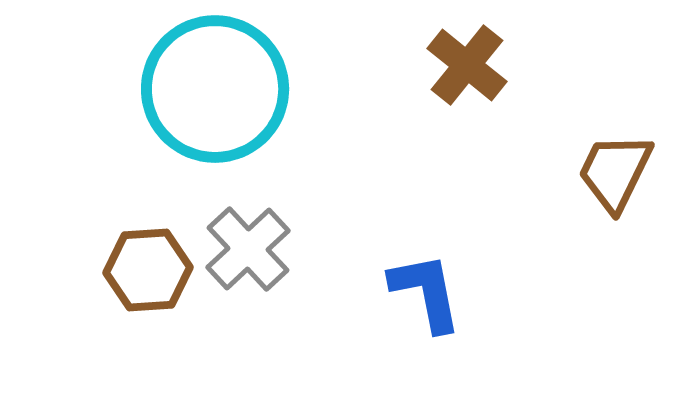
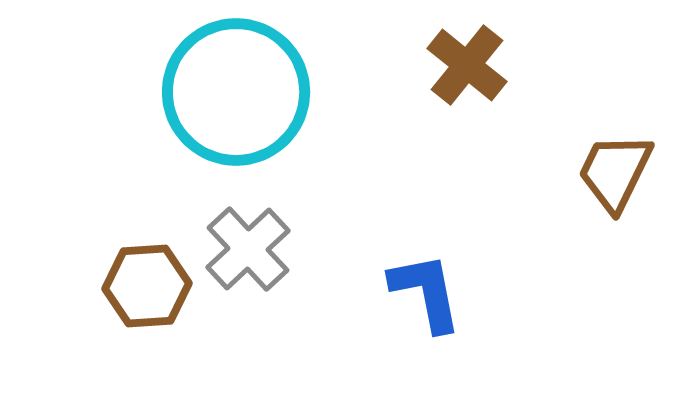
cyan circle: moved 21 px right, 3 px down
brown hexagon: moved 1 px left, 16 px down
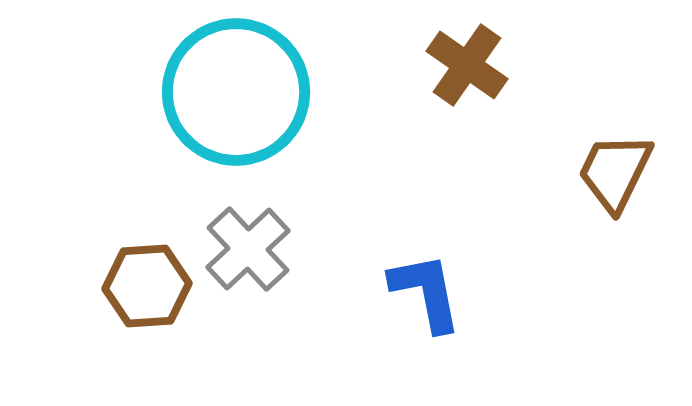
brown cross: rotated 4 degrees counterclockwise
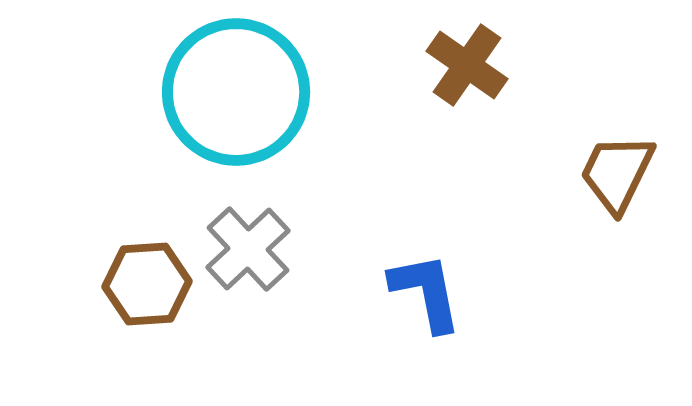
brown trapezoid: moved 2 px right, 1 px down
brown hexagon: moved 2 px up
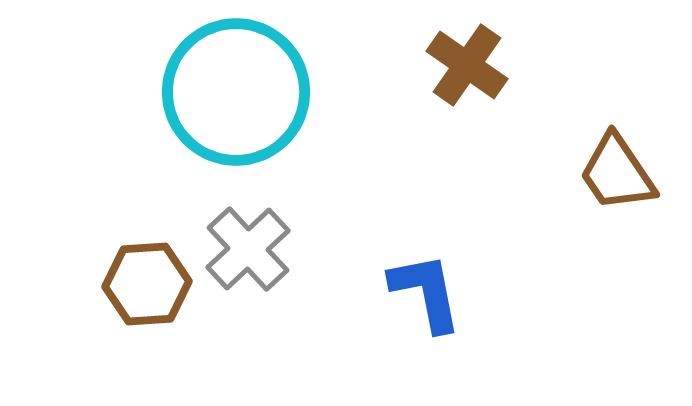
brown trapezoid: rotated 60 degrees counterclockwise
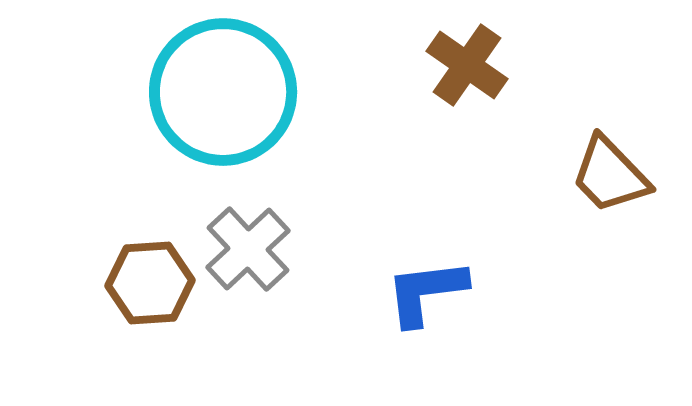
cyan circle: moved 13 px left
brown trapezoid: moved 7 px left, 2 px down; rotated 10 degrees counterclockwise
brown hexagon: moved 3 px right, 1 px up
blue L-shape: rotated 86 degrees counterclockwise
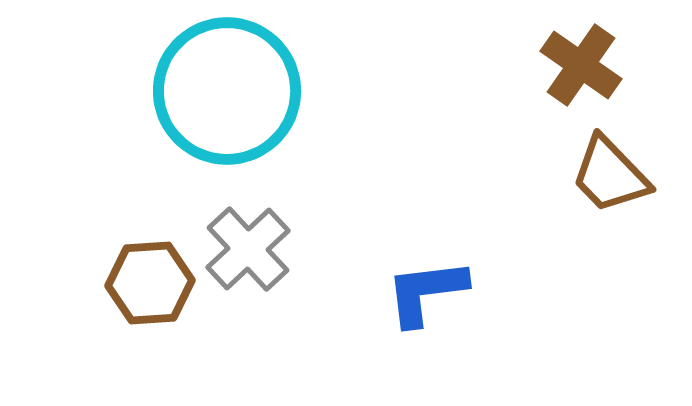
brown cross: moved 114 px right
cyan circle: moved 4 px right, 1 px up
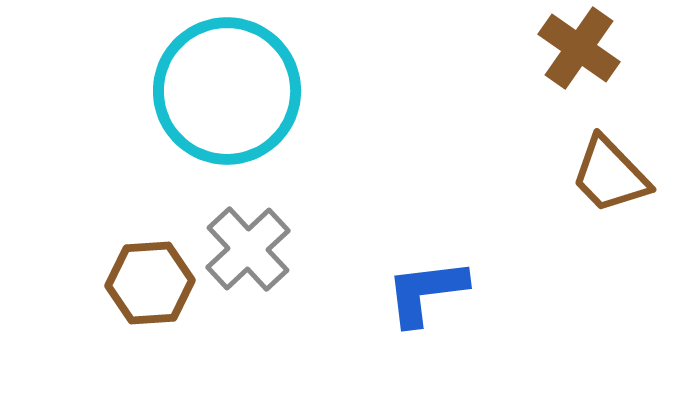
brown cross: moved 2 px left, 17 px up
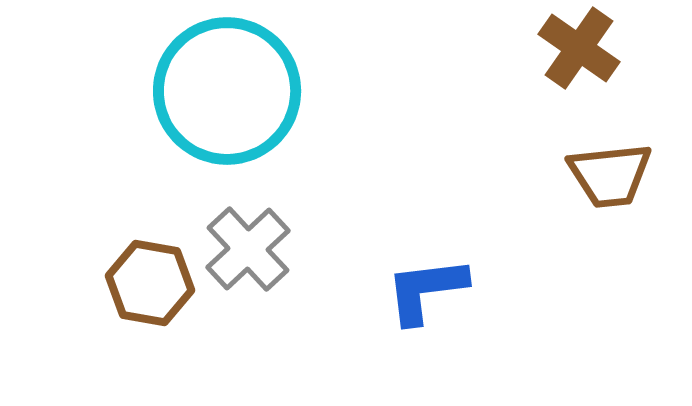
brown trapezoid: rotated 52 degrees counterclockwise
brown hexagon: rotated 14 degrees clockwise
blue L-shape: moved 2 px up
